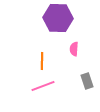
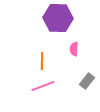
gray rectangle: rotated 56 degrees clockwise
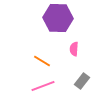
orange line: rotated 60 degrees counterclockwise
gray rectangle: moved 5 px left
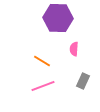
gray rectangle: moved 1 px right; rotated 14 degrees counterclockwise
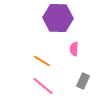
pink line: rotated 60 degrees clockwise
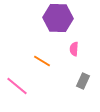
pink line: moved 26 px left
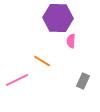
pink semicircle: moved 3 px left, 8 px up
pink line: moved 6 px up; rotated 65 degrees counterclockwise
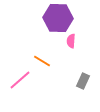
pink line: moved 3 px right; rotated 15 degrees counterclockwise
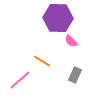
pink semicircle: rotated 48 degrees counterclockwise
gray rectangle: moved 8 px left, 6 px up
